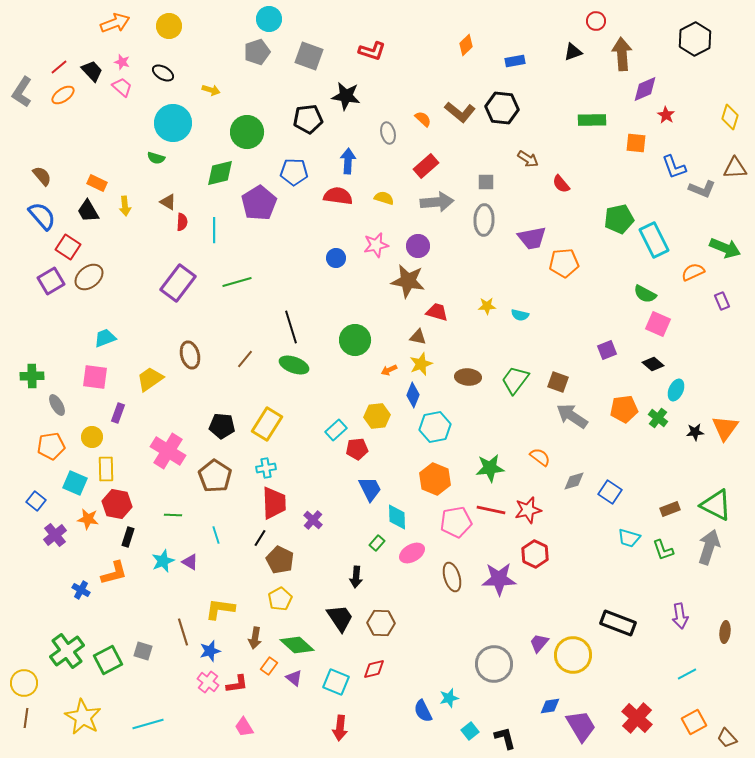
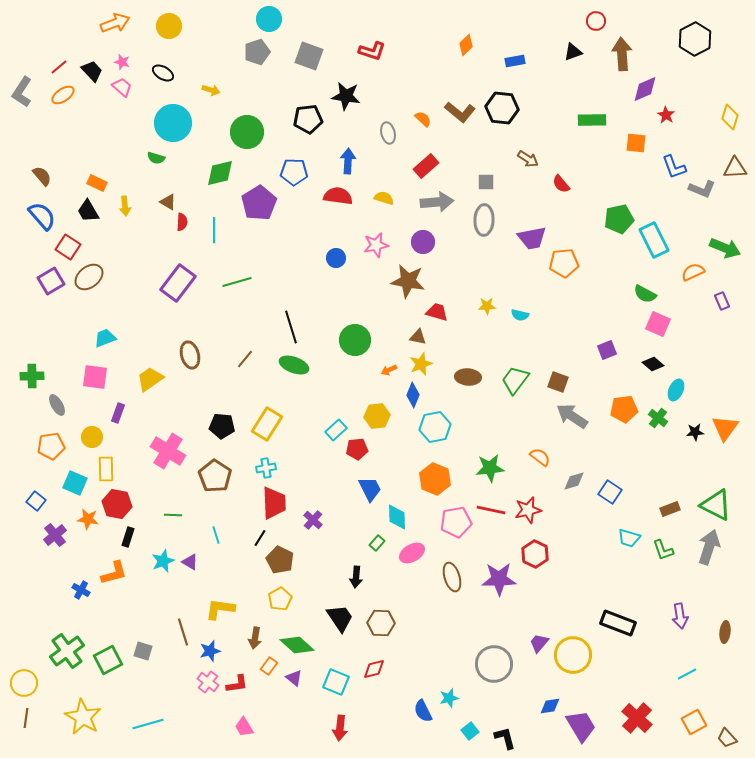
purple circle at (418, 246): moved 5 px right, 4 px up
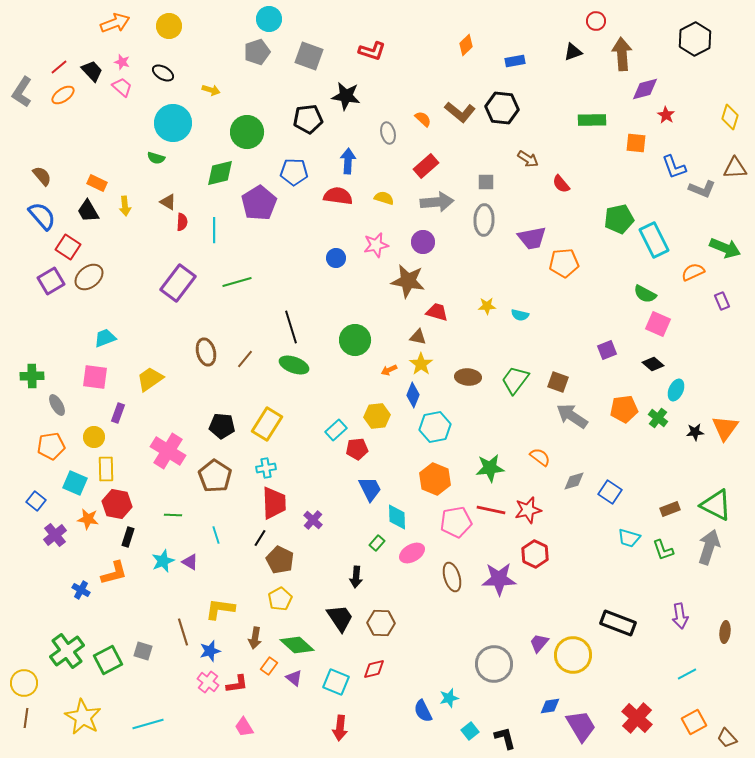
purple diamond at (645, 89): rotated 8 degrees clockwise
brown ellipse at (190, 355): moved 16 px right, 3 px up
yellow star at (421, 364): rotated 15 degrees counterclockwise
yellow circle at (92, 437): moved 2 px right
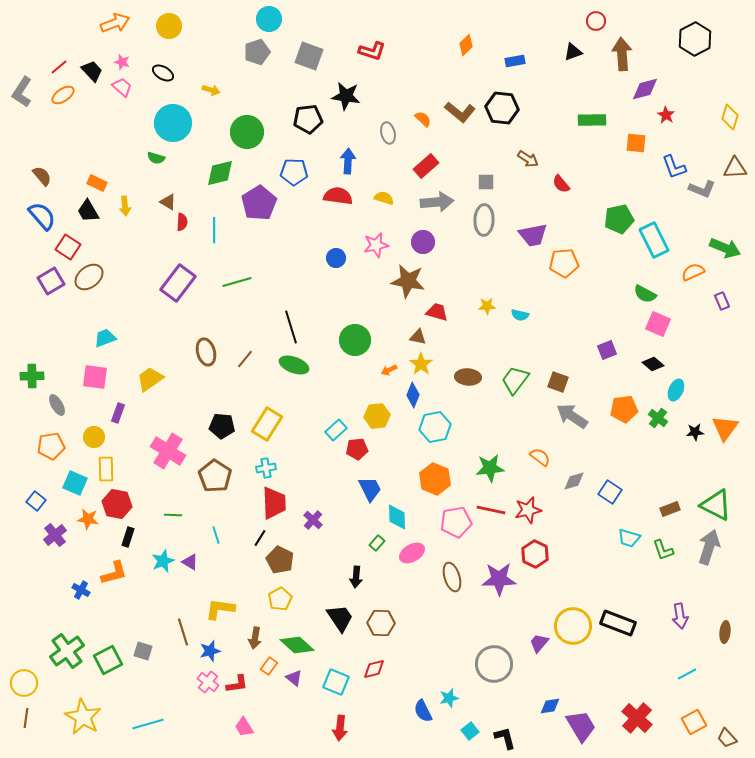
purple trapezoid at (532, 238): moved 1 px right, 3 px up
yellow circle at (573, 655): moved 29 px up
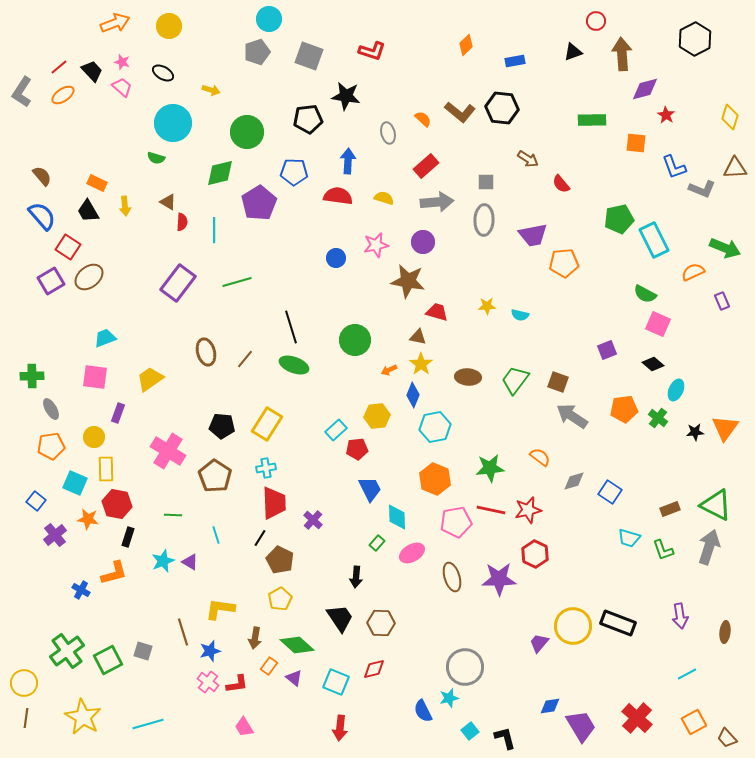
gray ellipse at (57, 405): moved 6 px left, 4 px down
gray circle at (494, 664): moved 29 px left, 3 px down
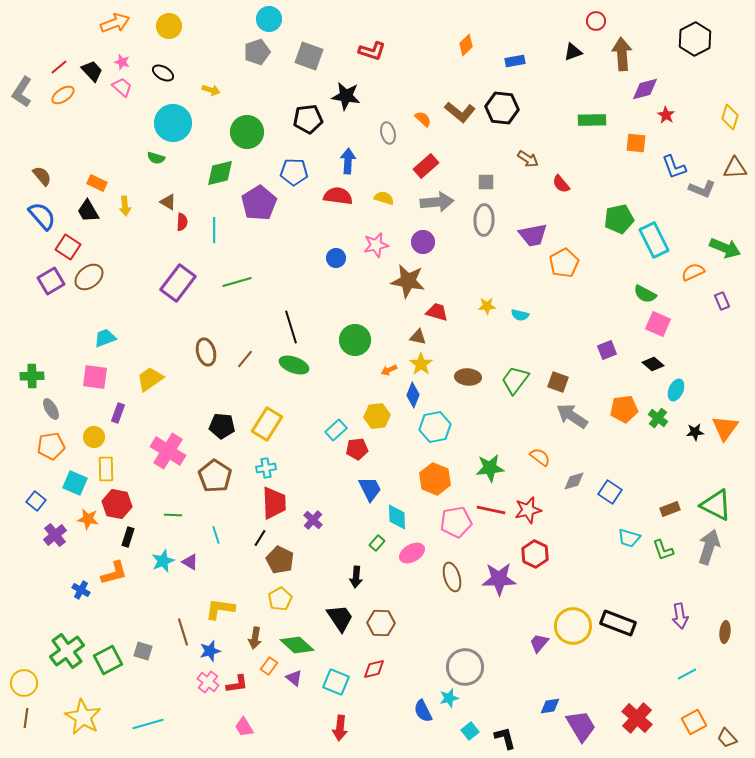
orange pentagon at (564, 263): rotated 24 degrees counterclockwise
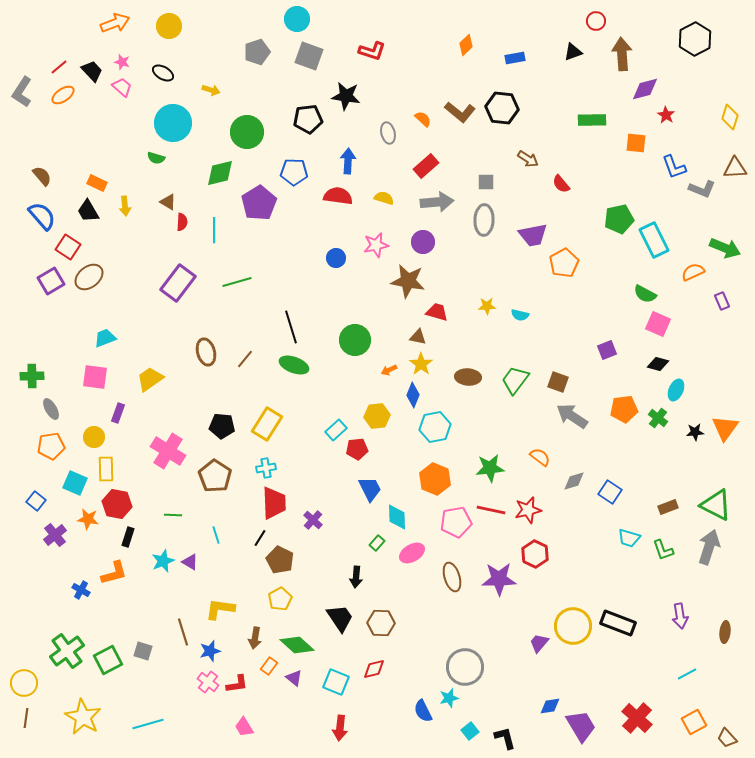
cyan circle at (269, 19): moved 28 px right
blue rectangle at (515, 61): moved 3 px up
black diamond at (653, 364): moved 5 px right; rotated 25 degrees counterclockwise
brown rectangle at (670, 509): moved 2 px left, 2 px up
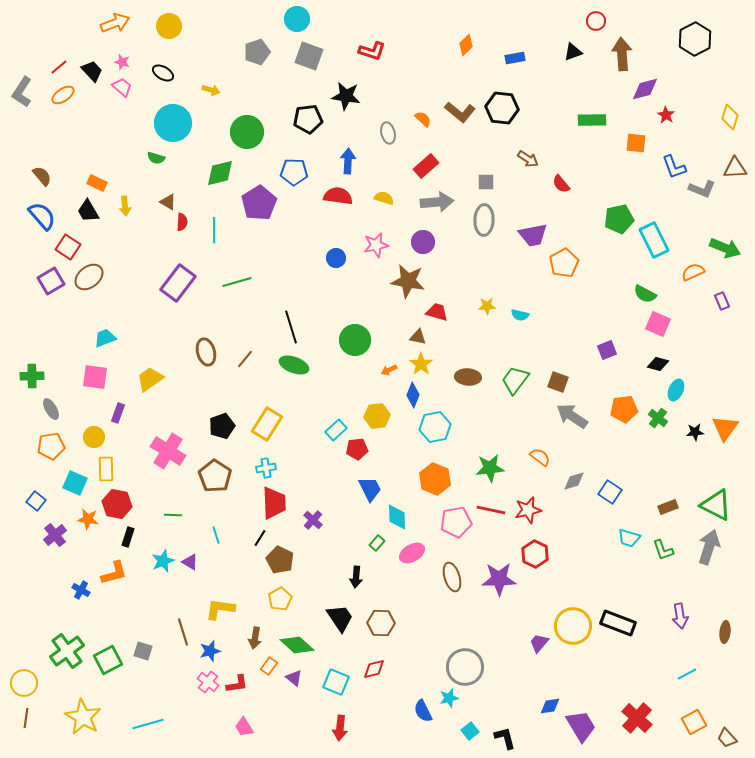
black pentagon at (222, 426): rotated 25 degrees counterclockwise
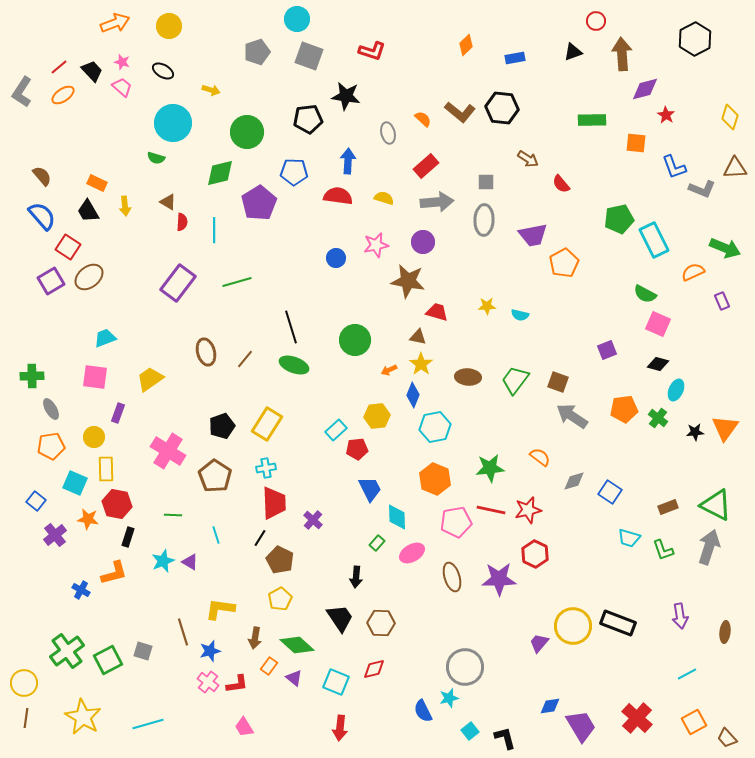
black ellipse at (163, 73): moved 2 px up
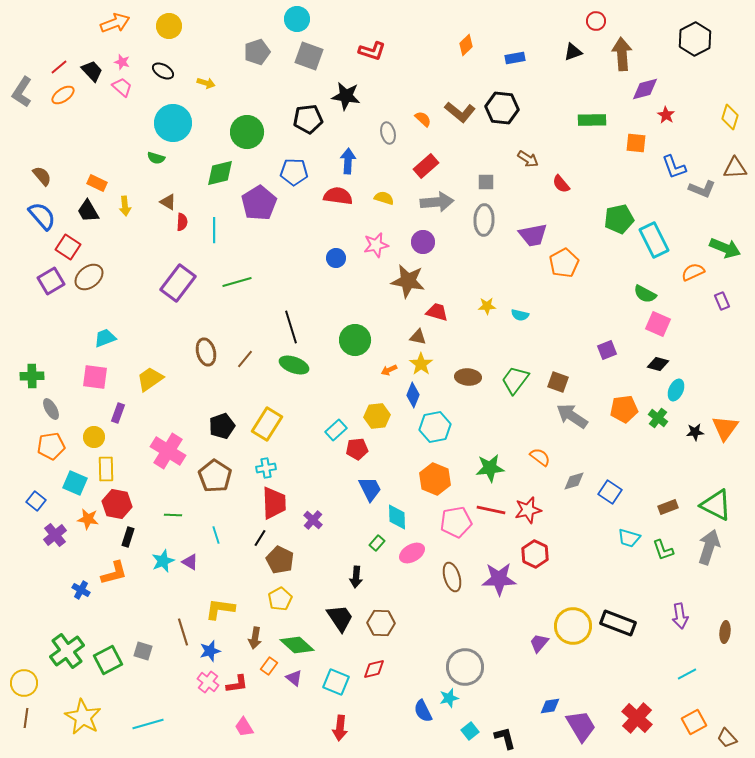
yellow arrow at (211, 90): moved 5 px left, 7 px up
